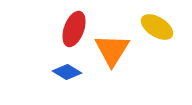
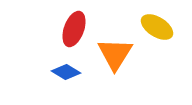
orange triangle: moved 3 px right, 4 px down
blue diamond: moved 1 px left
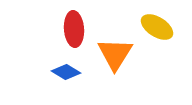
red ellipse: rotated 24 degrees counterclockwise
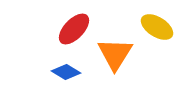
red ellipse: rotated 48 degrees clockwise
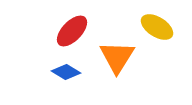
red ellipse: moved 2 px left, 2 px down
orange triangle: moved 2 px right, 3 px down
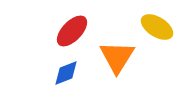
blue diamond: moved 1 px down; rotated 52 degrees counterclockwise
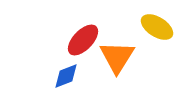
red ellipse: moved 11 px right, 9 px down
blue diamond: moved 3 px down
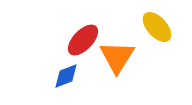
yellow ellipse: rotated 16 degrees clockwise
